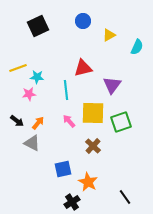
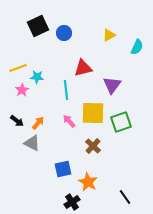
blue circle: moved 19 px left, 12 px down
pink star: moved 7 px left, 4 px up; rotated 24 degrees counterclockwise
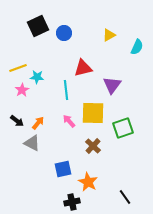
green square: moved 2 px right, 6 px down
black cross: rotated 21 degrees clockwise
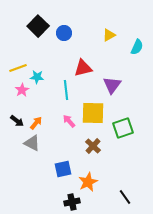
black square: rotated 20 degrees counterclockwise
orange arrow: moved 2 px left
orange star: rotated 18 degrees clockwise
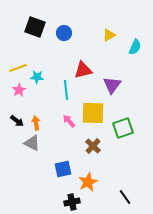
black square: moved 3 px left, 1 px down; rotated 25 degrees counterclockwise
cyan semicircle: moved 2 px left
red triangle: moved 2 px down
pink star: moved 3 px left
orange arrow: rotated 48 degrees counterclockwise
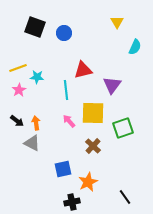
yellow triangle: moved 8 px right, 13 px up; rotated 32 degrees counterclockwise
